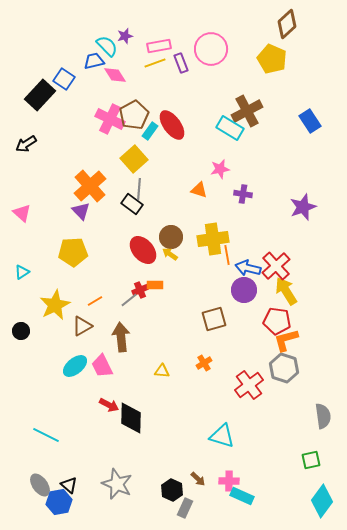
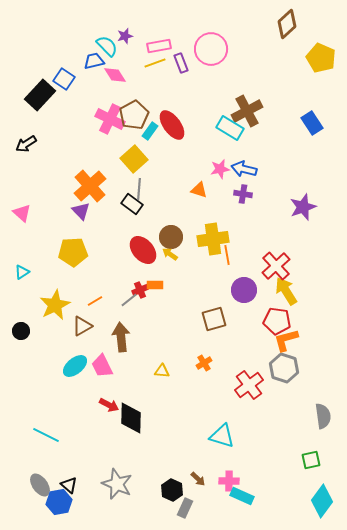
yellow pentagon at (272, 59): moved 49 px right, 1 px up
blue rectangle at (310, 121): moved 2 px right, 2 px down
blue arrow at (248, 268): moved 4 px left, 99 px up
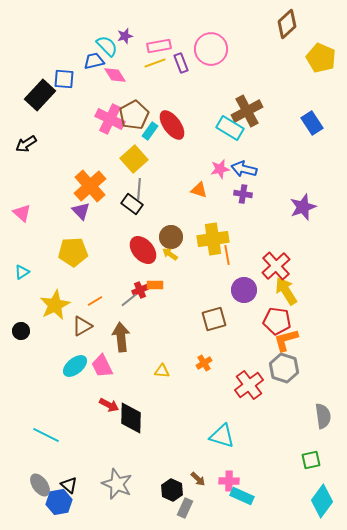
blue square at (64, 79): rotated 30 degrees counterclockwise
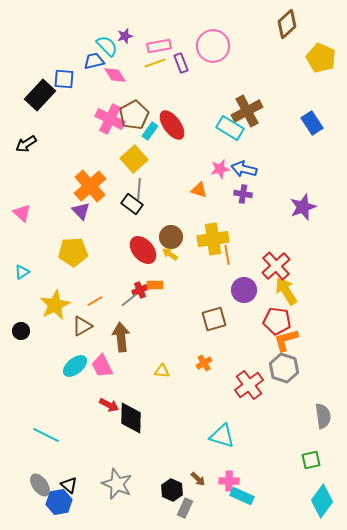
pink circle at (211, 49): moved 2 px right, 3 px up
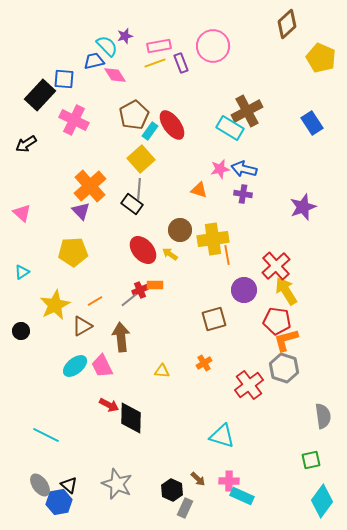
pink cross at (110, 119): moved 36 px left, 1 px down
yellow square at (134, 159): moved 7 px right
brown circle at (171, 237): moved 9 px right, 7 px up
